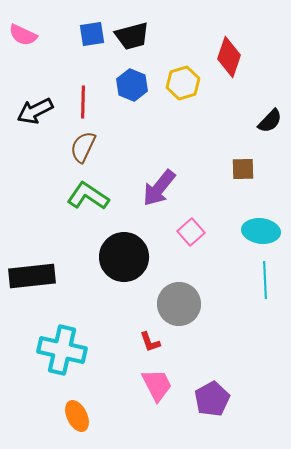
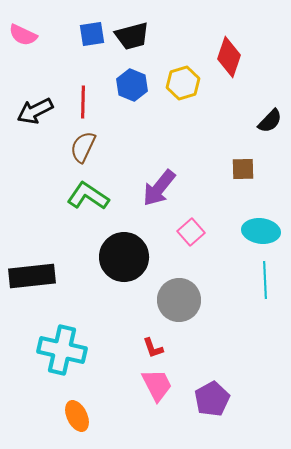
gray circle: moved 4 px up
red L-shape: moved 3 px right, 6 px down
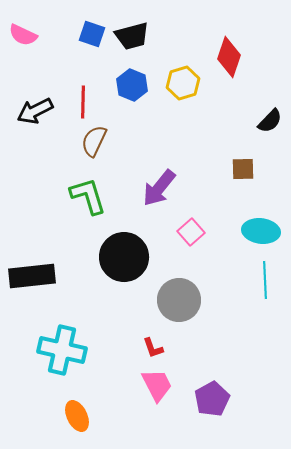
blue square: rotated 28 degrees clockwise
brown semicircle: moved 11 px right, 6 px up
green L-shape: rotated 39 degrees clockwise
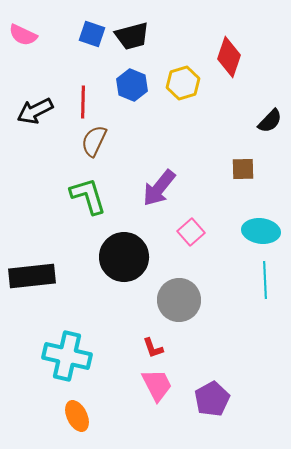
cyan cross: moved 5 px right, 6 px down
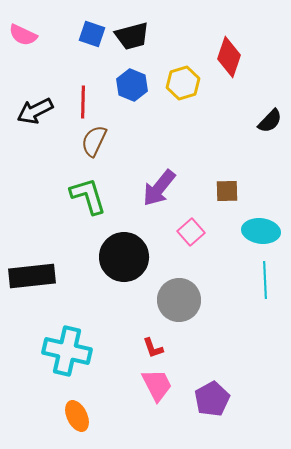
brown square: moved 16 px left, 22 px down
cyan cross: moved 5 px up
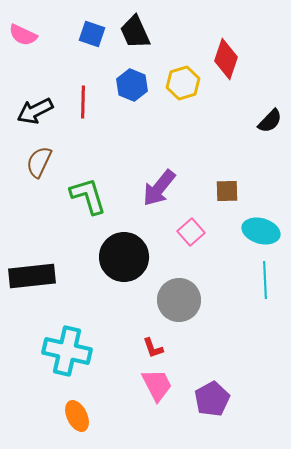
black trapezoid: moved 3 px right, 4 px up; rotated 81 degrees clockwise
red diamond: moved 3 px left, 2 px down
brown semicircle: moved 55 px left, 21 px down
cyan ellipse: rotated 9 degrees clockwise
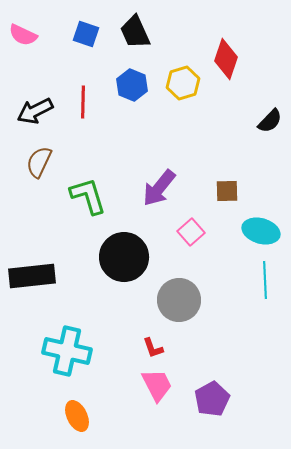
blue square: moved 6 px left
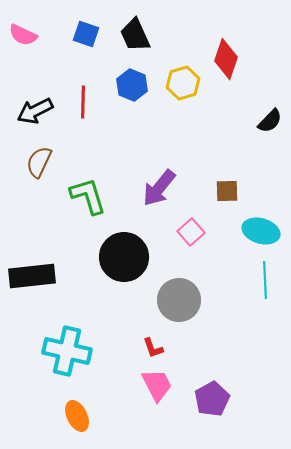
black trapezoid: moved 3 px down
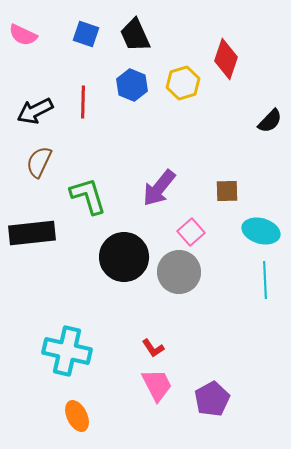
black rectangle: moved 43 px up
gray circle: moved 28 px up
red L-shape: rotated 15 degrees counterclockwise
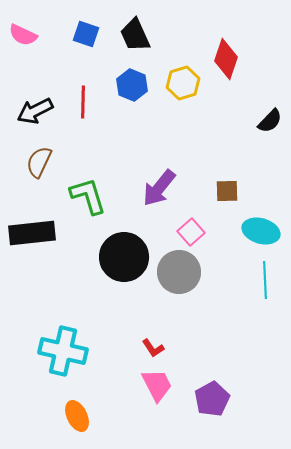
cyan cross: moved 4 px left
